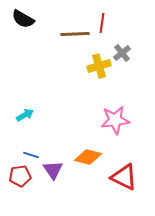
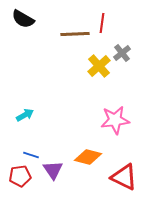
yellow cross: rotated 25 degrees counterclockwise
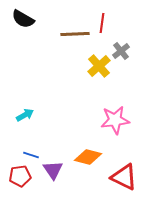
gray cross: moved 1 px left, 2 px up
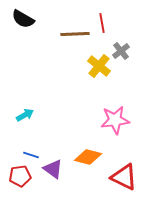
red line: rotated 18 degrees counterclockwise
yellow cross: rotated 10 degrees counterclockwise
purple triangle: moved 1 px up; rotated 20 degrees counterclockwise
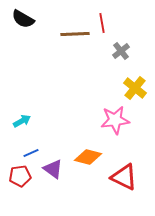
yellow cross: moved 36 px right, 22 px down
cyan arrow: moved 3 px left, 6 px down
blue line: moved 2 px up; rotated 42 degrees counterclockwise
